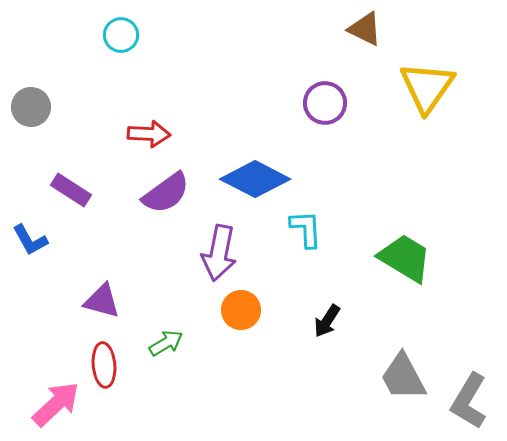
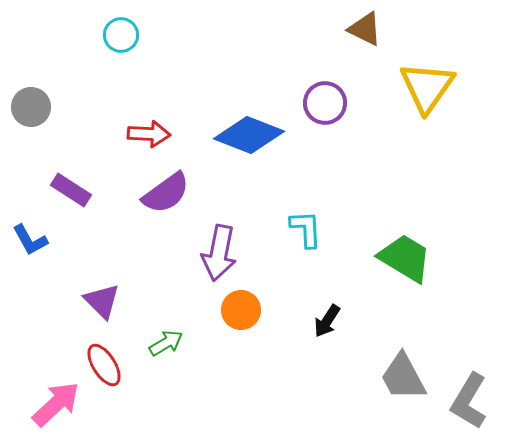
blue diamond: moved 6 px left, 44 px up; rotated 6 degrees counterclockwise
purple triangle: rotated 30 degrees clockwise
red ellipse: rotated 27 degrees counterclockwise
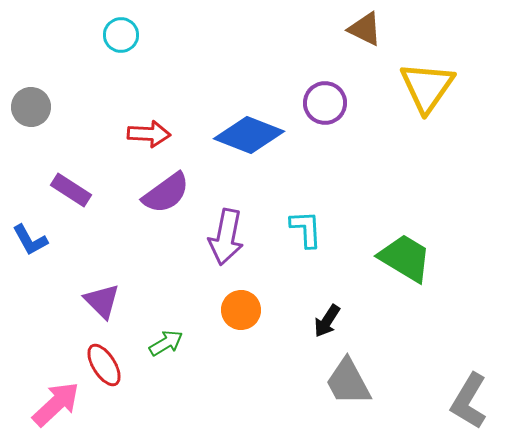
purple arrow: moved 7 px right, 16 px up
gray trapezoid: moved 55 px left, 5 px down
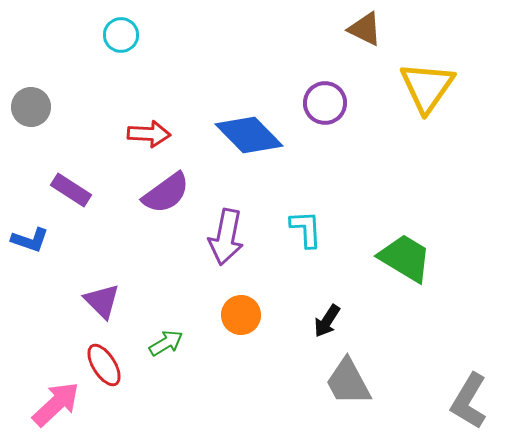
blue diamond: rotated 24 degrees clockwise
blue L-shape: rotated 42 degrees counterclockwise
orange circle: moved 5 px down
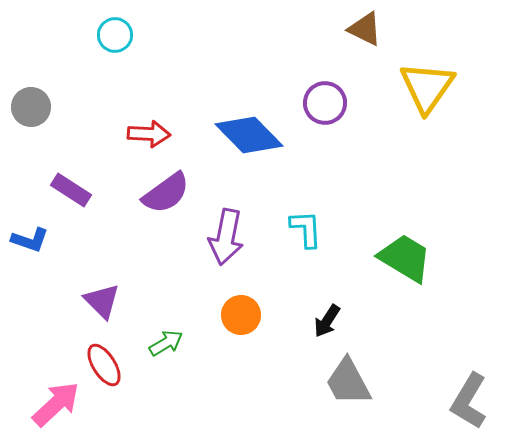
cyan circle: moved 6 px left
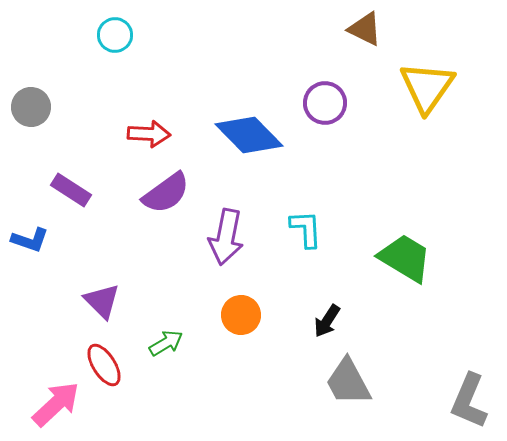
gray L-shape: rotated 8 degrees counterclockwise
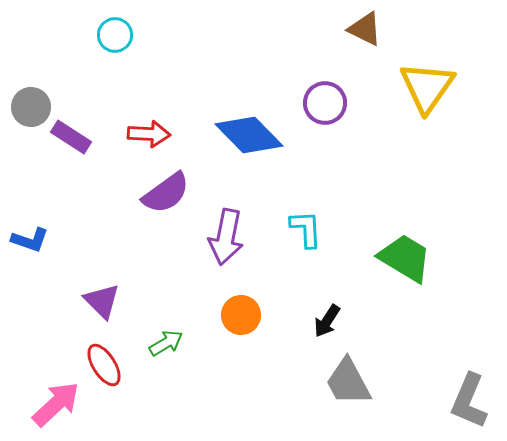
purple rectangle: moved 53 px up
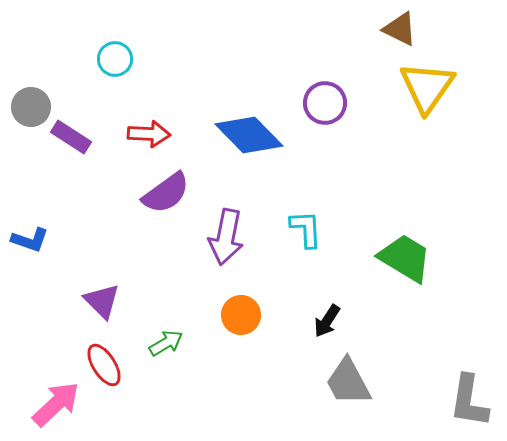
brown triangle: moved 35 px right
cyan circle: moved 24 px down
gray L-shape: rotated 14 degrees counterclockwise
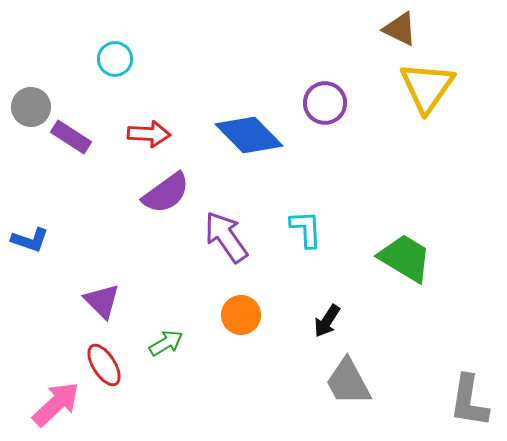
purple arrow: rotated 134 degrees clockwise
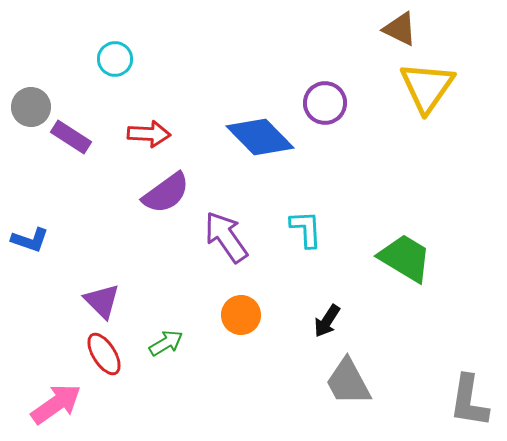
blue diamond: moved 11 px right, 2 px down
red ellipse: moved 11 px up
pink arrow: rotated 8 degrees clockwise
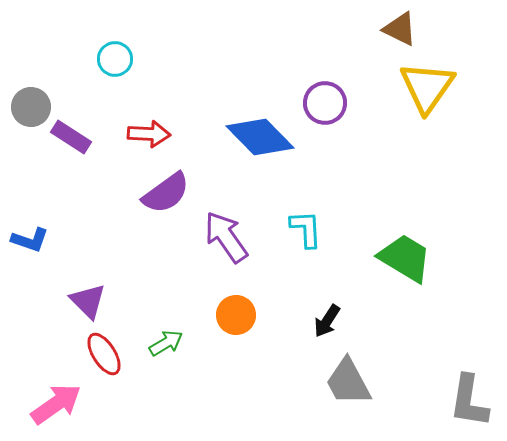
purple triangle: moved 14 px left
orange circle: moved 5 px left
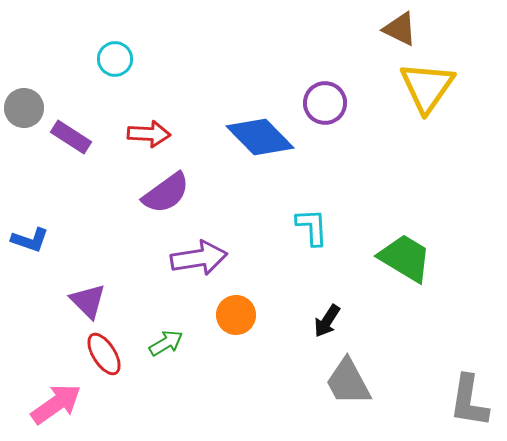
gray circle: moved 7 px left, 1 px down
cyan L-shape: moved 6 px right, 2 px up
purple arrow: moved 27 px left, 21 px down; rotated 116 degrees clockwise
